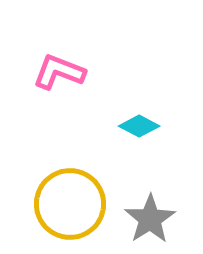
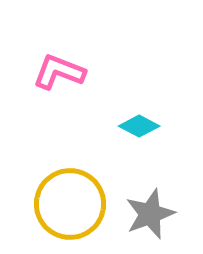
gray star: moved 5 px up; rotated 12 degrees clockwise
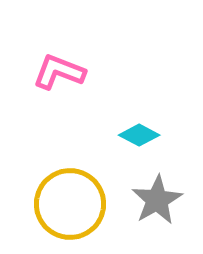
cyan diamond: moved 9 px down
gray star: moved 7 px right, 14 px up; rotated 9 degrees counterclockwise
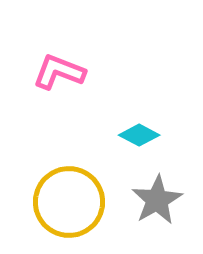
yellow circle: moved 1 px left, 2 px up
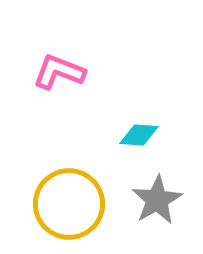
cyan diamond: rotated 24 degrees counterclockwise
yellow circle: moved 2 px down
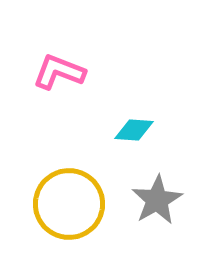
cyan diamond: moved 5 px left, 5 px up
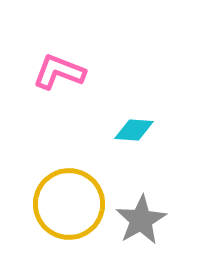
gray star: moved 16 px left, 20 px down
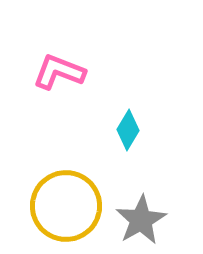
cyan diamond: moved 6 px left; rotated 63 degrees counterclockwise
yellow circle: moved 3 px left, 2 px down
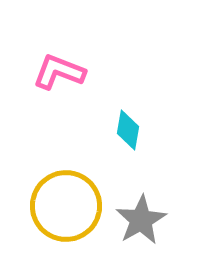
cyan diamond: rotated 21 degrees counterclockwise
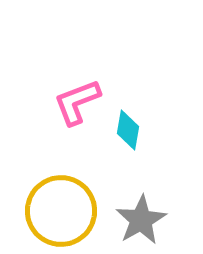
pink L-shape: moved 18 px right, 30 px down; rotated 42 degrees counterclockwise
yellow circle: moved 5 px left, 5 px down
